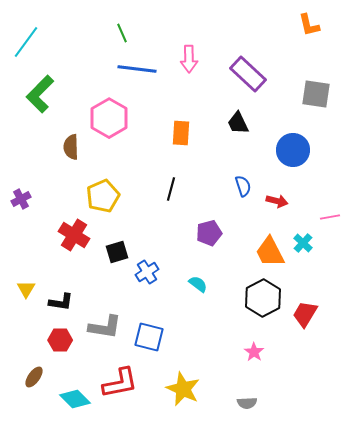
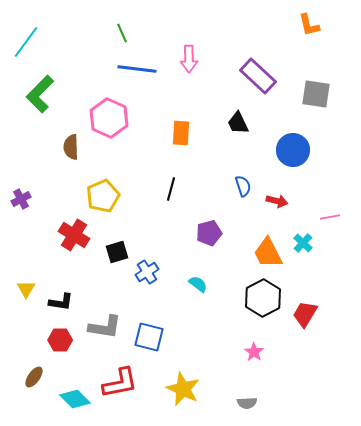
purple rectangle: moved 10 px right, 2 px down
pink hexagon: rotated 6 degrees counterclockwise
orange trapezoid: moved 2 px left, 1 px down
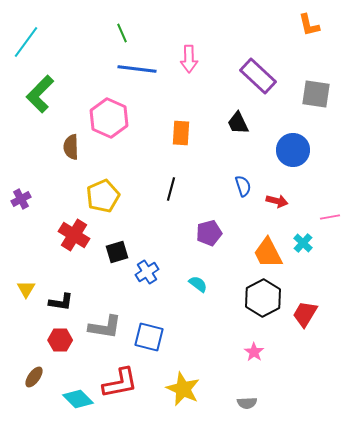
cyan diamond: moved 3 px right
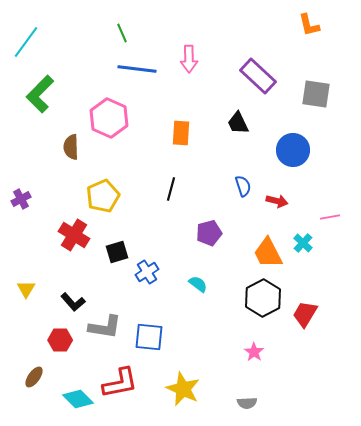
black L-shape: moved 12 px right; rotated 40 degrees clockwise
blue square: rotated 8 degrees counterclockwise
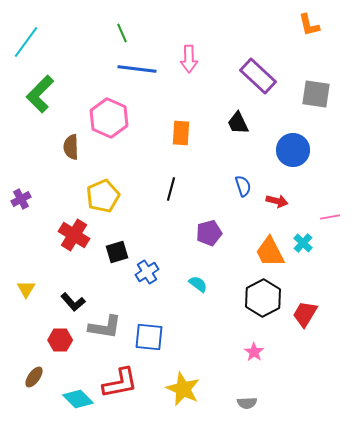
orange trapezoid: moved 2 px right, 1 px up
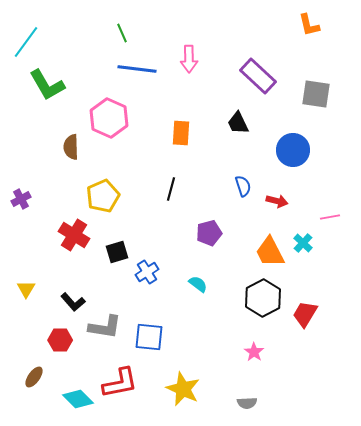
green L-shape: moved 7 px right, 9 px up; rotated 75 degrees counterclockwise
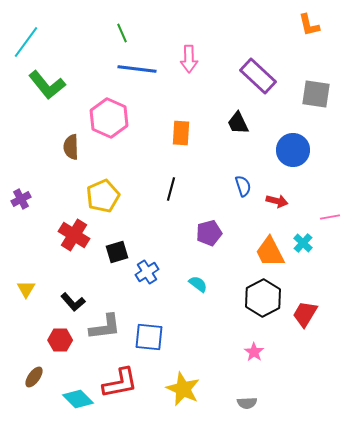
green L-shape: rotated 9 degrees counterclockwise
gray L-shape: rotated 16 degrees counterclockwise
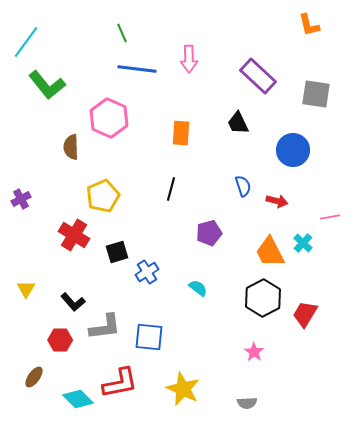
cyan semicircle: moved 4 px down
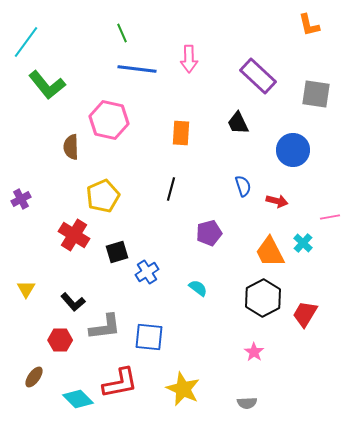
pink hexagon: moved 2 px down; rotated 12 degrees counterclockwise
